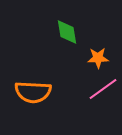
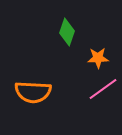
green diamond: rotated 28 degrees clockwise
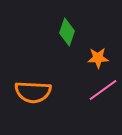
pink line: moved 1 px down
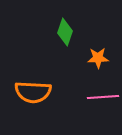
green diamond: moved 2 px left
pink line: moved 7 px down; rotated 32 degrees clockwise
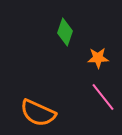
orange semicircle: moved 5 px right, 21 px down; rotated 21 degrees clockwise
pink line: rotated 56 degrees clockwise
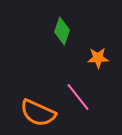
green diamond: moved 3 px left, 1 px up
pink line: moved 25 px left
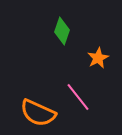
orange star: rotated 25 degrees counterclockwise
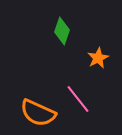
pink line: moved 2 px down
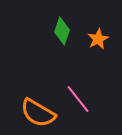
orange star: moved 19 px up
orange semicircle: rotated 6 degrees clockwise
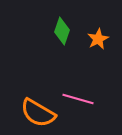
pink line: rotated 36 degrees counterclockwise
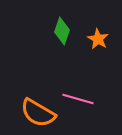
orange star: rotated 15 degrees counterclockwise
